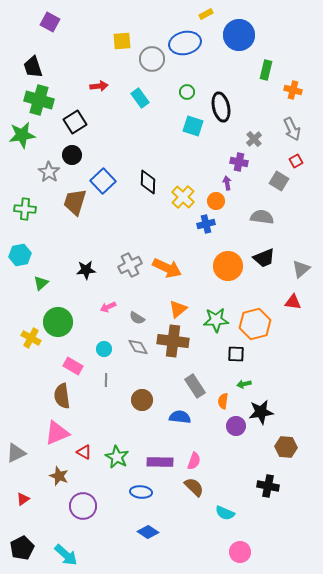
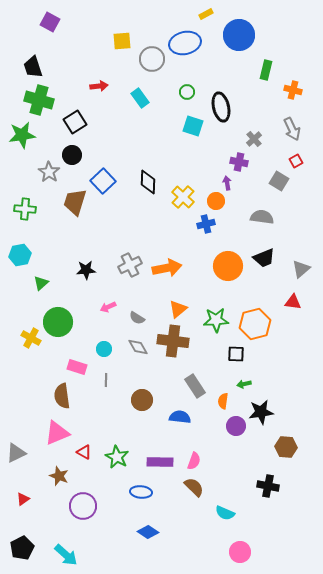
orange arrow at (167, 268): rotated 36 degrees counterclockwise
pink rectangle at (73, 366): moved 4 px right, 1 px down; rotated 12 degrees counterclockwise
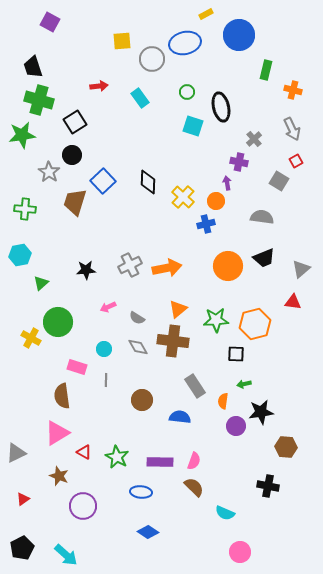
pink triangle at (57, 433): rotated 8 degrees counterclockwise
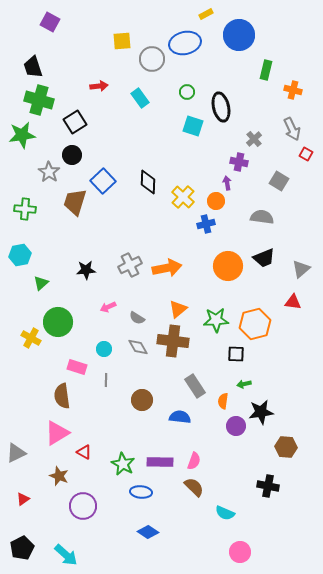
red square at (296, 161): moved 10 px right, 7 px up; rotated 32 degrees counterclockwise
green star at (117, 457): moved 6 px right, 7 px down
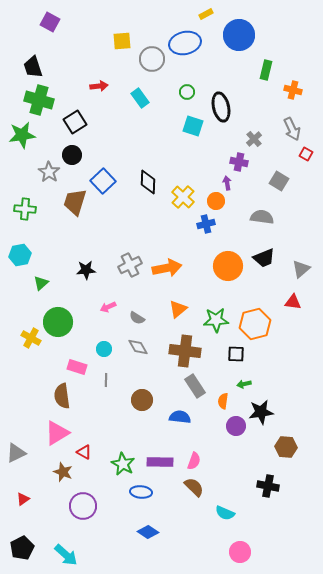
brown cross at (173, 341): moved 12 px right, 10 px down
brown star at (59, 476): moved 4 px right, 4 px up
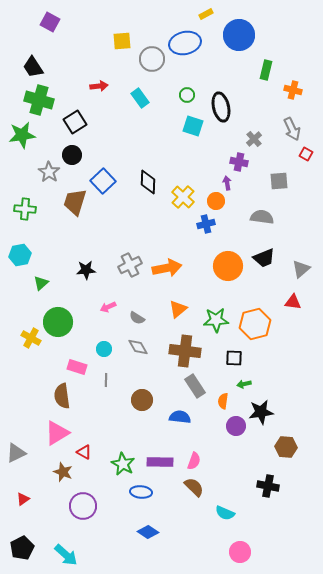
black trapezoid at (33, 67): rotated 15 degrees counterclockwise
green circle at (187, 92): moved 3 px down
gray square at (279, 181): rotated 36 degrees counterclockwise
black square at (236, 354): moved 2 px left, 4 px down
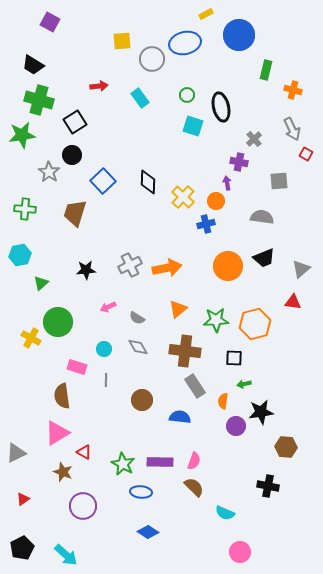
black trapezoid at (33, 67): moved 2 px up; rotated 25 degrees counterclockwise
brown trapezoid at (75, 202): moved 11 px down
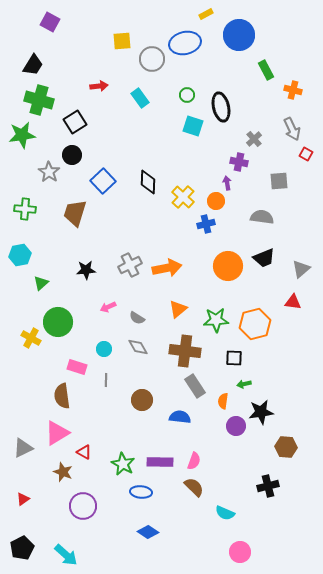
black trapezoid at (33, 65): rotated 90 degrees counterclockwise
green rectangle at (266, 70): rotated 42 degrees counterclockwise
gray triangle at (16, 453): moved 7 px right, 5 px up
black cross at (268, 486): rotated 25 degrees counterclockwise
